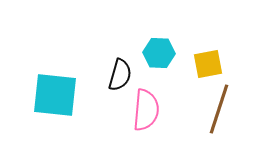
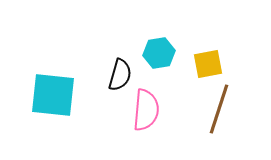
cyan hexagon: rotated 12 degrees counterclockwise
cyan square: moved 2 px left
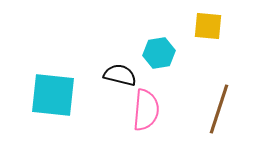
yellow square: moved 38 px up; rotated 16 degrees clockwise
black semicircle: rotated 92 degrees counterclockwise
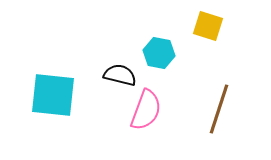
yellow square: rotated 12 degrees clockwise
cyan hexagon: rotated 20 degrees clockwise
pink semicircle: rotated 15 degrees clockwise
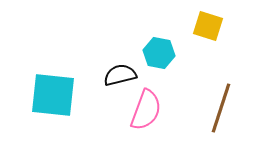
black semicircle: rotated 28 degrees counterclockwise
brown line: moved 2 px right, 1 px up
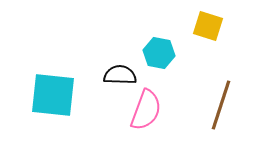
black semicircle: rotated 16 degrees clockwise
brown line: moved 3 px up
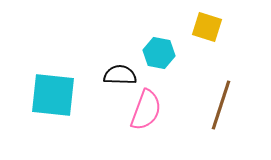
yellow square: moved 1 px left, 1 px down
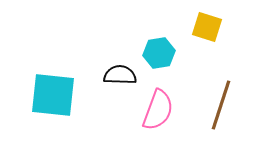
cyan hexagon: rotated 20 degrees counterclockwise
pink semicircle: moved 12 px right
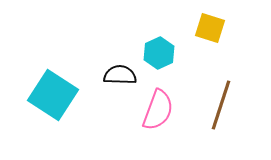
yellow square: moved 3 px right, 1 px down
cyan hexagon: rotated 16 degrees counterclockwise
cyan square: rotated 27 degrees clockwise
